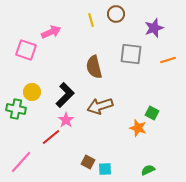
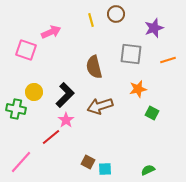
yellow circle: moved 2 px right
orange star: moved 39 px up; rotated 30 degrees counterclockwise
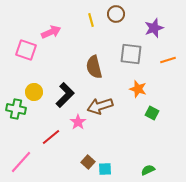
orange star: rotated 30 degrees clockwise
pink star: moved 12 px right, 2 px down
brown square: rotated 16 degrees clockwise
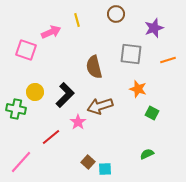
yellow line: moved 14 px left
yellow circle: moved 1 px right
green semicircle: moved 1 px left, 16 px up
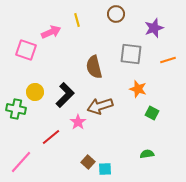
green semicircle: rotated 16 degrees clockwise
